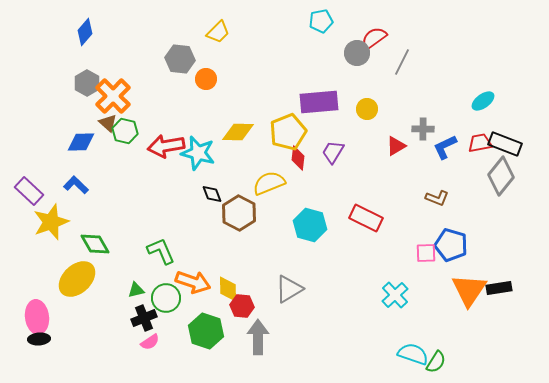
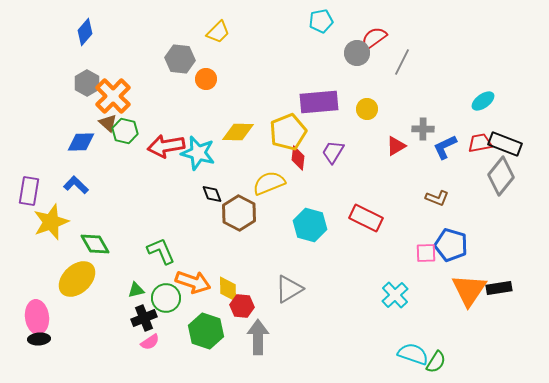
purple rectangle at (29, 191): rotated 56 degrees clockwise
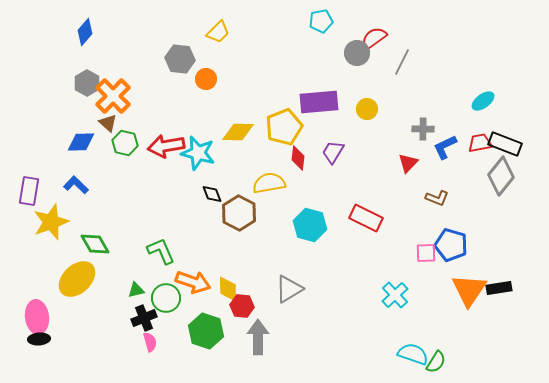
green hexagon at (125, 131): moved 12 px down
yellow pentagon at (288, 132): moved 4 px left, 5 px up
red triangle at (396, 146): moved 12 px right, 17 px down; rotated 15 degrees counterclockwise
yellow semicircle at (269, 183): rotated 12 degrees clockwise
pink semicircle at (150, 342): rotated 72 degrees counterclockwise
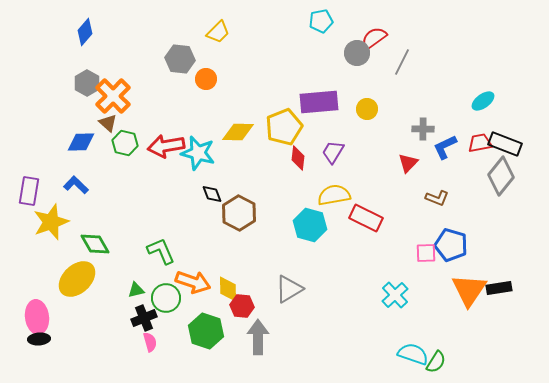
yellow semicircle at (269, 183): moved 65 px right, 12 px down
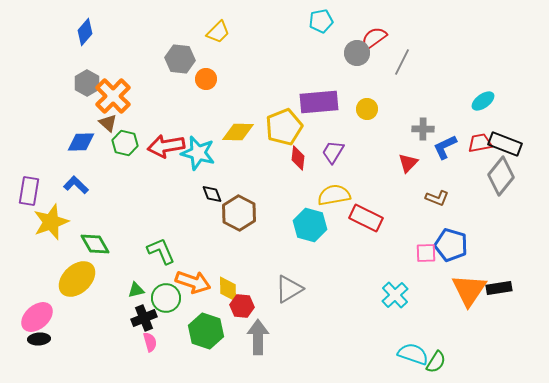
pink ellipse at (37, 317): rotated 56 degrees clockwise
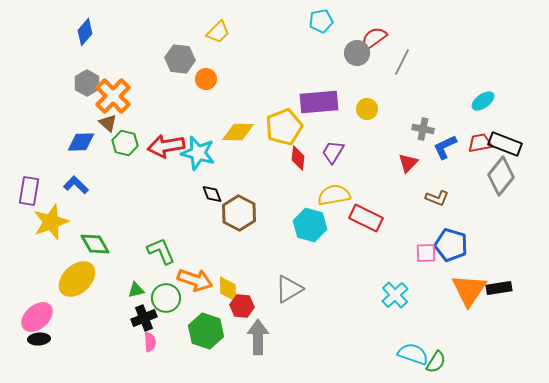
gray cross at (423, 129): rotated 10 degrees clockwise
orange arrow at (193, 282): moved 2 px right, 2 px up
pink semicircle at (150, 342): rotated 12 degrees clockwise
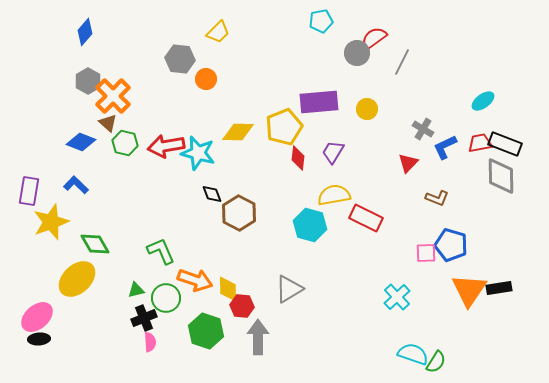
gray hexagon at (87, 83): moved 1 px right, 2 px up
gray cross at (423, 129): rotated 20 degrees clockwise
blue diamond at (81, 142): rotated 24 degrees clockwise
gray diamond at (501, 176): rotated 39 degrees counterclockwise
cyan cross at (395, 295): moved 2 px right, 2 px down
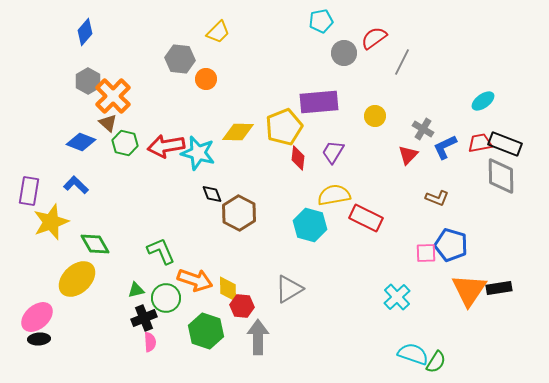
gray circle at (357, 53): moved 13 px left
yellow circle at (367, 109): moved 8 px right, 7 px down
red triangle at (408, 163): moved 8 px up
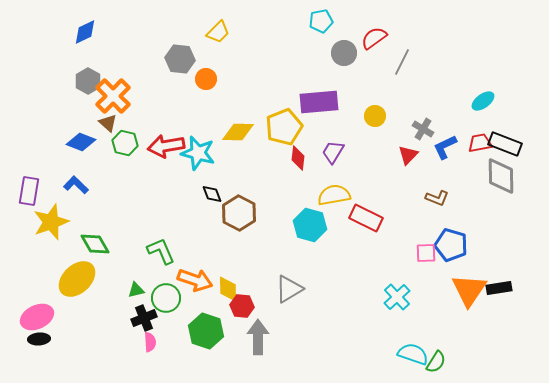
blue diamond at (85, 32): rotated 24 degrees clockwise
pink ellipse at (37, 317): rotated 16 degrees clockwise
